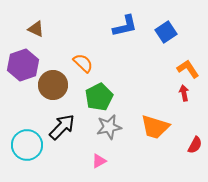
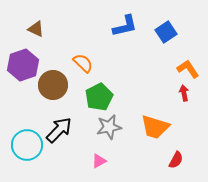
black arrow: moved 3 px left, 3 px down
red semicircle: moved 19 px left, 15 px down
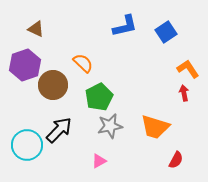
purple hexagon: moved 2 px right
gray star: moved 1 px right, 1 px up
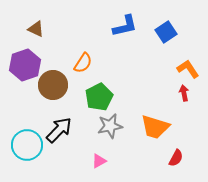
orange semicircle: rotated 80 degrees clockwise
red semicircle: moved 2 px up
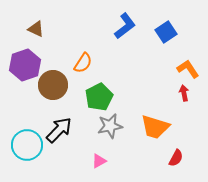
blue L-shape: rotated 24 degrees counterclockwise
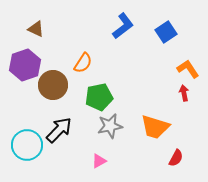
blue L-shape: moved 2 px left
green pentagon: rotated 16 degrees clockwise
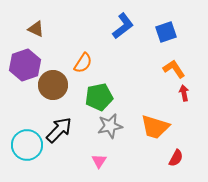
blue square: rotated 15 degrees clockwise
orange L-shape: moved 14 px left
pink triangle: rotated 28 degrees counterclockwise
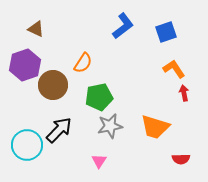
red semicircle: moved 5 px right, 1 px down; rotated 60 degrees clockwise
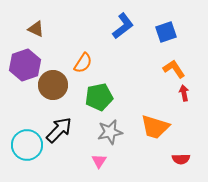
gray star: moved 6 px down
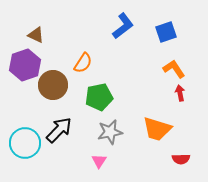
brown triangle: moved 6 px down
red arrow: moved 4 px left
orange trapezoid: moved 2 px right, 2 px down
cyan circle: moved 2 px left, 2 px up
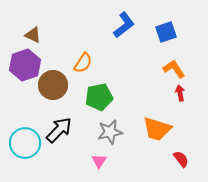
blue L-shape: moved 1 px right, 1 px up
brown triangle: moved 3 px left
red semicircle: rotated 126 degrees counterclockwise
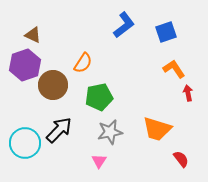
red arrow: moved 8 px right
